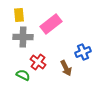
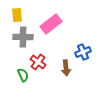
yellow rectangle: moved 2 px left
brown arrow: rotated 21 degrees clockwise
green semicircle: rotated 40 degrees clockwise
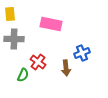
yellow rectangle: moved 7 px left, 1 px up
pink rectangle: rotated 50 degrees clockwise
gray cross: moved 9 px left, 2 px down
blue cross: moved 1 px left, 1 px down
green semicircle: rotated 48 degrees clockwise
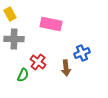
yellow rectangle: rotated 24 degrees counterclockwise
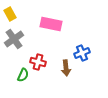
gray cross: rotated 36 degrees counterclockwise
red cross: rotated 21 degrees counterclockwise
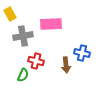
pink rectangle: rotated 15 degrees counterclockwise
gray cross: moved 9 px right, 3 px up; rotated 24 degrees clockwise
blue cross: rotated 35 degrees clockwise
red cross: moved 2 px left, 1 px up
brown arrow: moved 3 px up
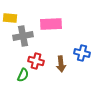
yellow rectangle: moved 4 px down; rotated 56 degrees counterclockwise
brown arrow: moved 5 px left, 1 px up
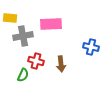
blue cross: moved 9 px right, 6 px up
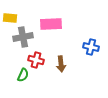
gray cross: moved 1 px down
red cross: moved 1 px up
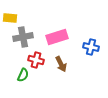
pink rectangle: moved 6 px right, 13 px down; rotated 15 degrees counterclockwise
brown arrow: rotated 21 degrees counterclockwise
